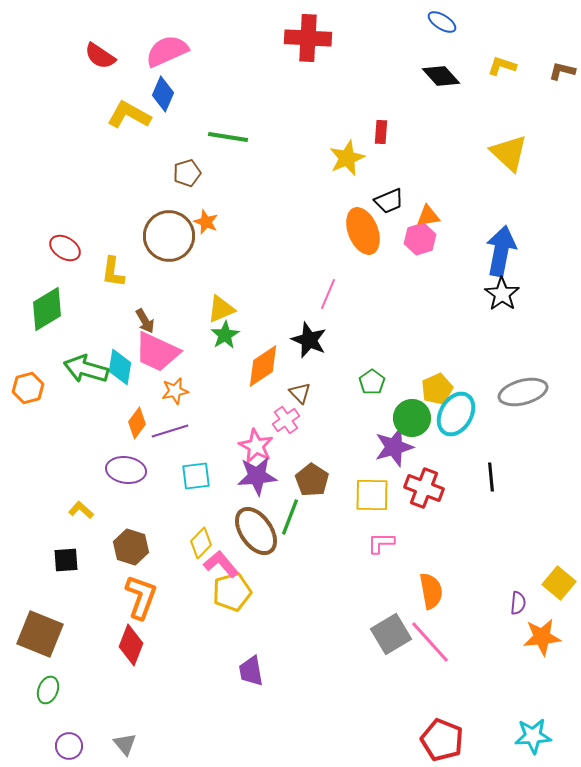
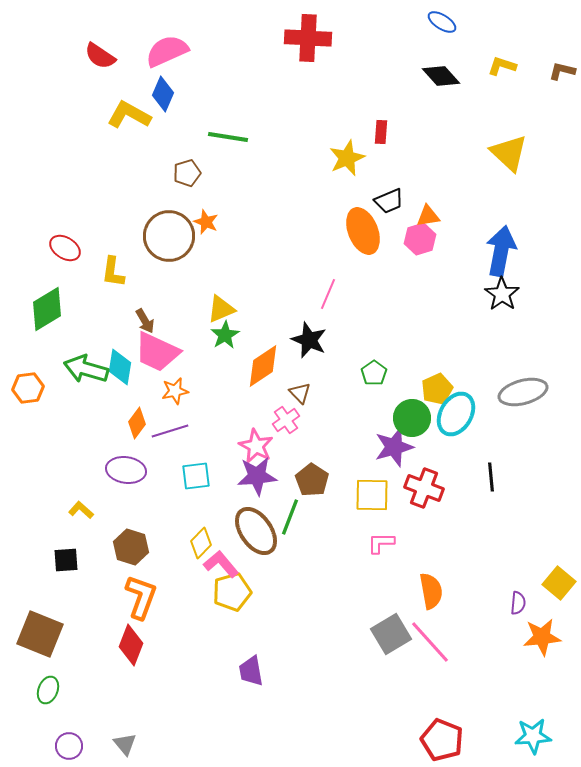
green pentagon at (372, 382): moved 2 px right, 9 px up
orange hexagon at (28, 388): rotated 8 degrees clockwise
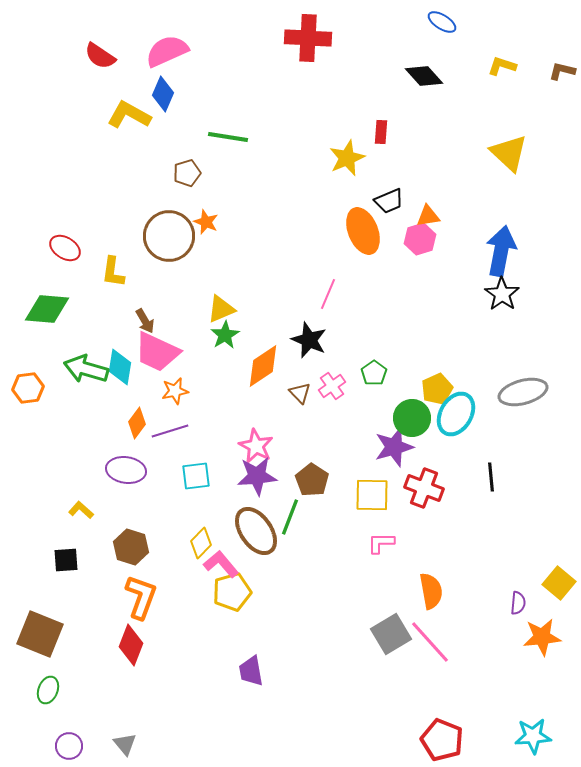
black diamond at (441, 76): moved 17 px left
green diamond at (47, 309): rotated 36 degrees clockwise
pink cross at (286, 420): moved 46 px right, 34 px up
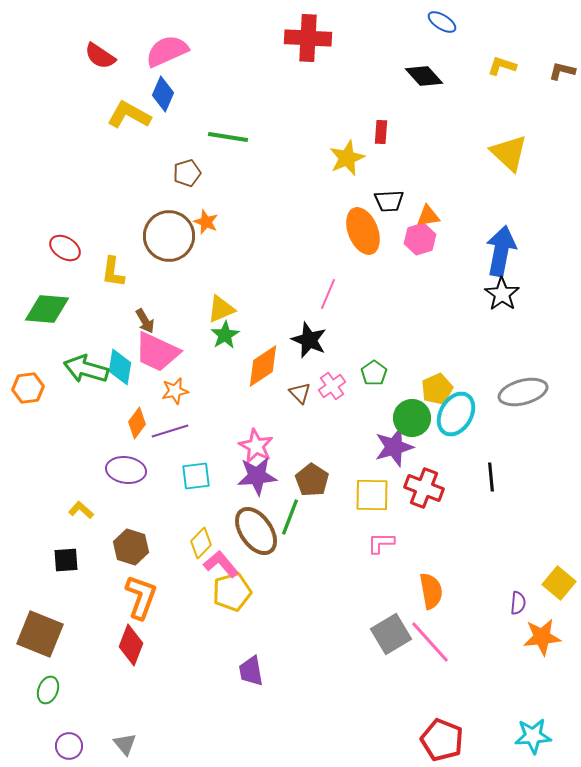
black trapezoid at (389, 201): rotated 20 degrees clockwise
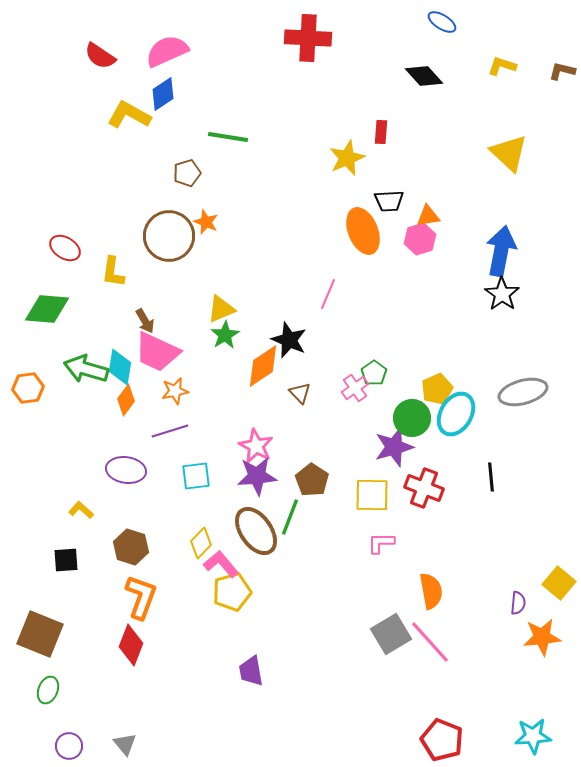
blue diamond at (163, 94): rotated 32 degrees clockwise
black star at (309, 340): moved 20 px left
pink cross at (332, 386): moved 23 px right, 2 px down
orange diamond at (137, 423): moved 11 px left, 23 px up
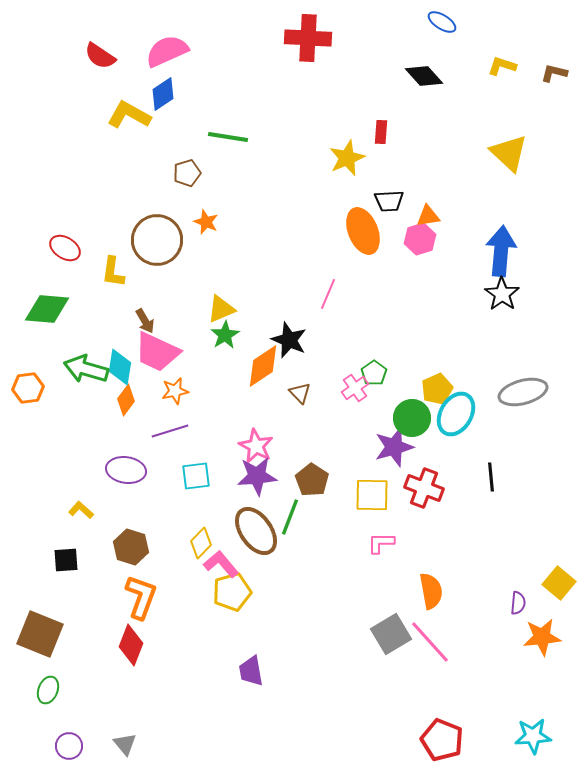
brown L-shape at (562, 71): moved 8 px left, 2 px down
brown circle at (169, 236): moved 12 px left, 4 px down
blue arrow at (501, 251): rotated 6 degrees counterclockwise
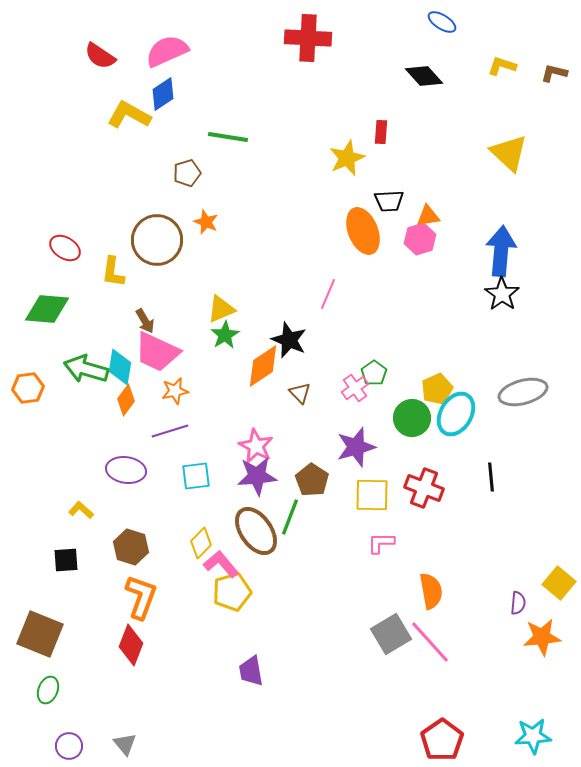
purple star at (394, 447): moved 38 px left
red pentagon at (442, 740): rotated 15 degrees clockwise
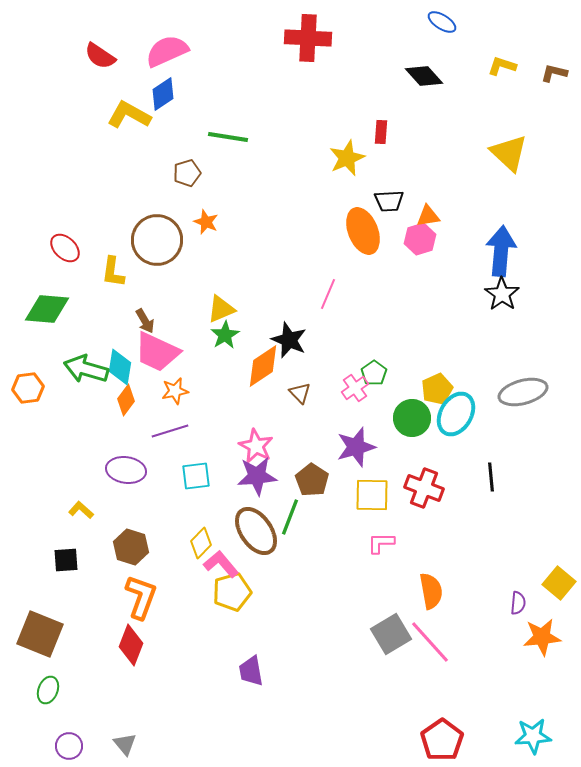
red ellipse at (65, 248): rotated 12 degrees clockwise
